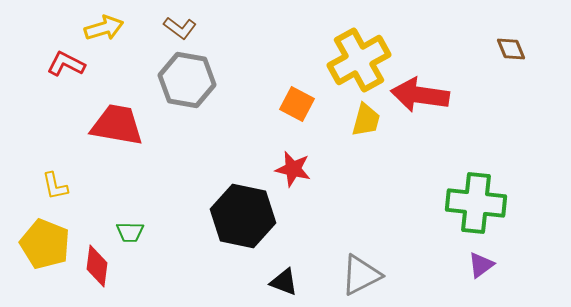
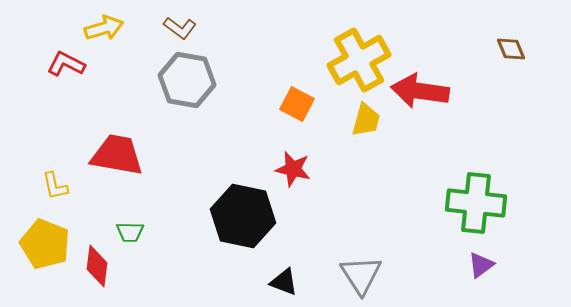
red arrow: moved 4 px up
red trapezoid: moved 30 px down
gray triangle: rotated 36 degrees counterclockwise
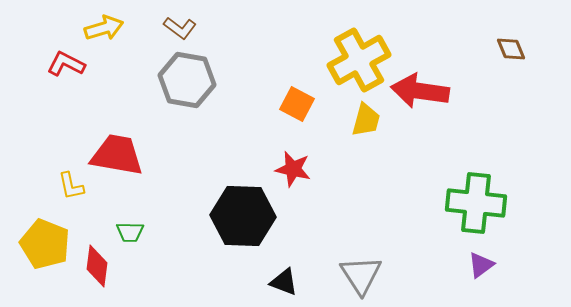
yellow L-shape: moved 16 px right
black hexagon: rotated 10 degrees counterclockwise
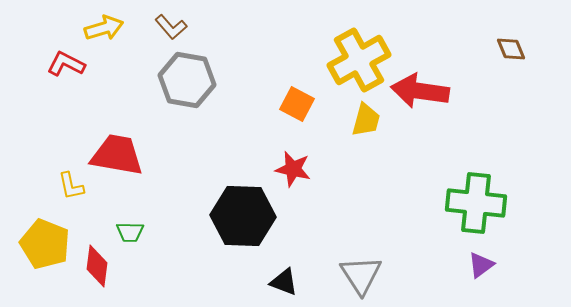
brown L-shape: moved 9 px left, 1 px up; rotated 12 degrees clockwise
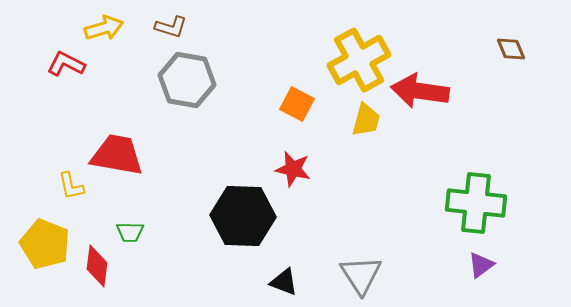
brown L-shape: rotated 32 degrees counterclockwise
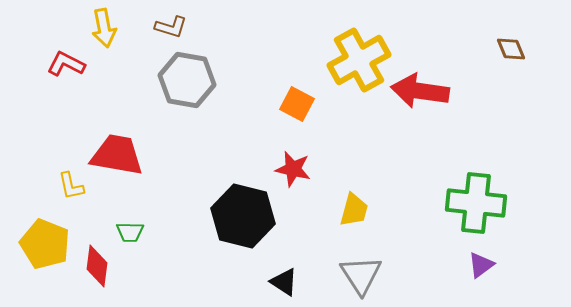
yellow arrow: rotated 96 degrees clockwise
yellow trapezoid: moved 12 px left, 90 px down
black hexagon: rotated 12 degrees clockwise
black triangle: rotated 12 degrees clockwise
